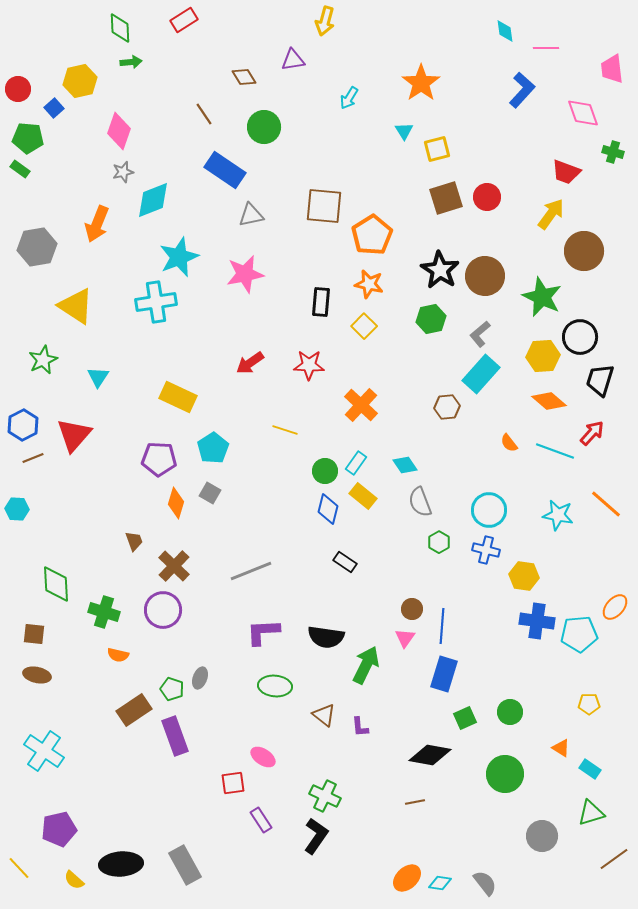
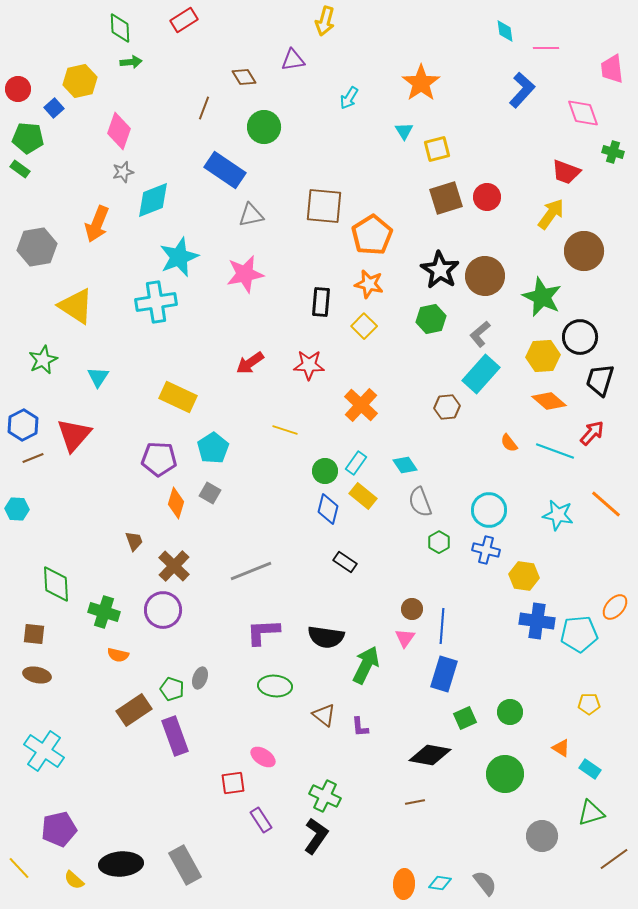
brown line at (204, 114): moved 6 px up; rotated 55 degrees clockwise
orange ellipse at (407, 878): moved 3 px left, 6 px down; rotated 44 degrees counterclockwise
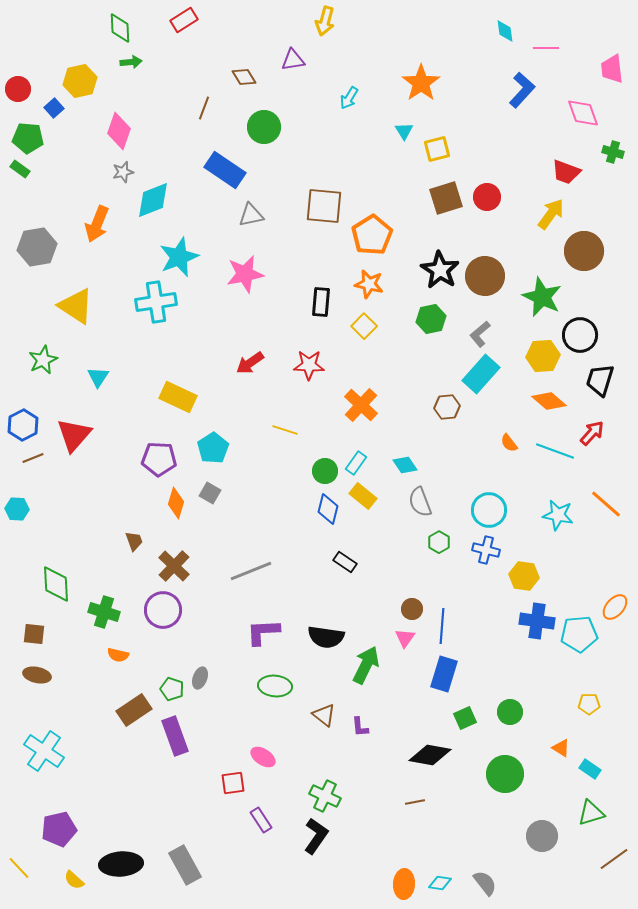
black circle at (580, 337): moved 2 px up
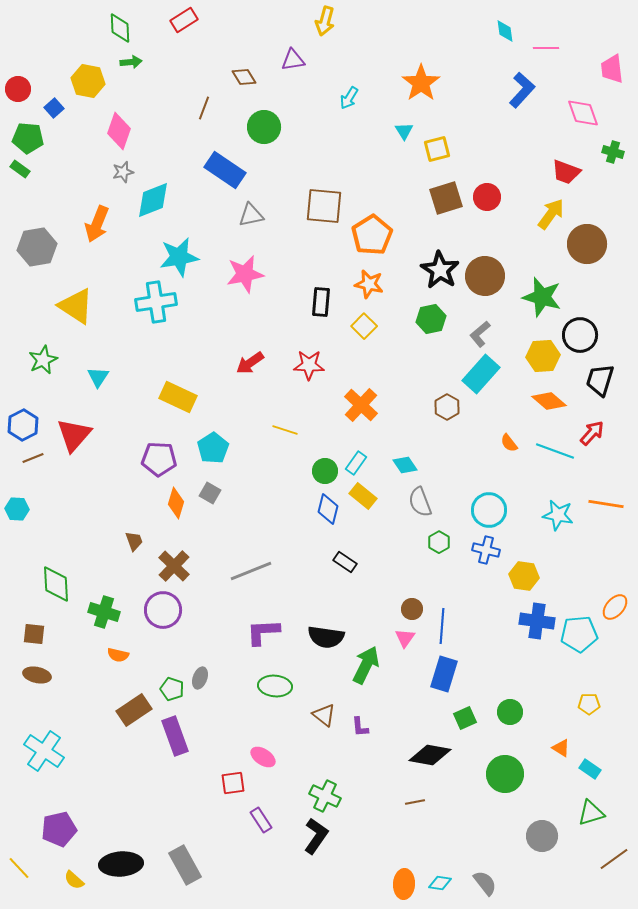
yellow hexagon at (80, 81): moved 8 px right; rotated 24 degrees clockwise
brown circle at (584, 251): moved 3 px right, 7 px up
cyan star at (179, 257): rotated 12 degrees clockwise
green star at (542, 297): rotated 9 degrees counterclockwise
brown hexagon at (447, 407): rotated 25 degrees counterclockwise
orange line at (606, 504): rotated 32 degrees counterclockwise
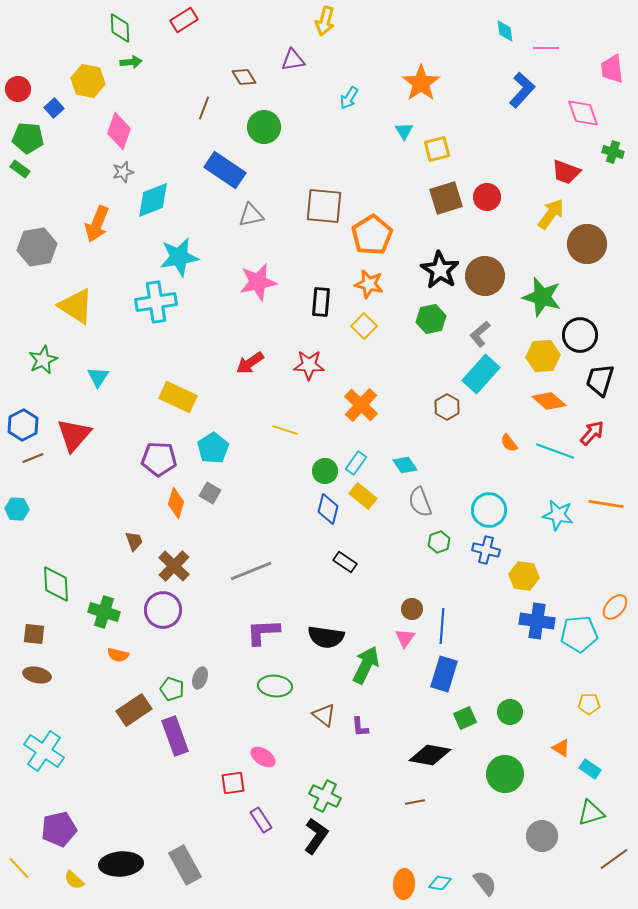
pink star at (245, 274): moved 13 px right, 8 px down
green hexagon at (439, 542): rotated 10 degrees clockwise
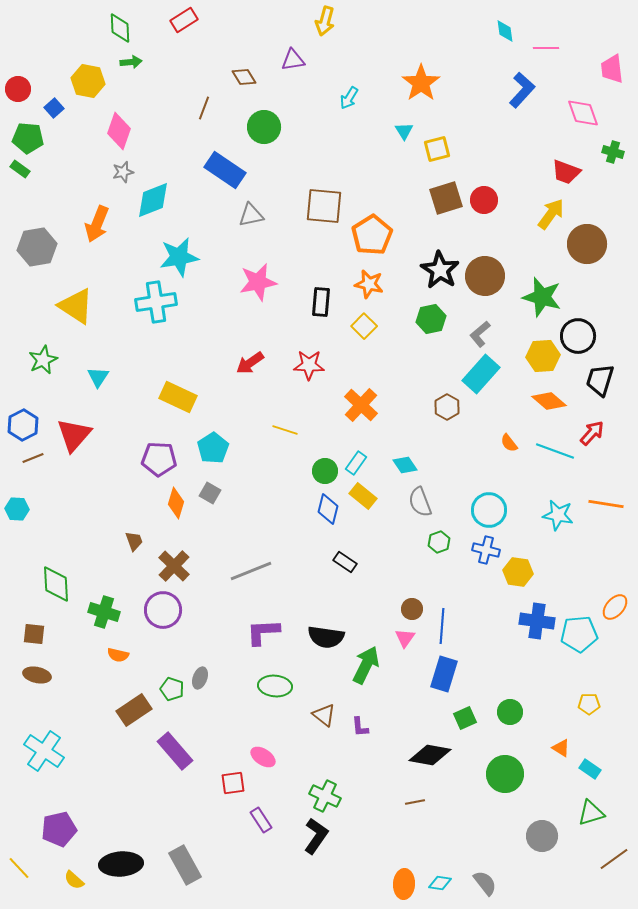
red circle at (487, 197): moved 3 px left, 3 px down
black circle at (580, 335): moved 2 px left, 1 px down
yellow hexagon at (524, 576): moved 6 px left, 4 px up
purple rectangle at (175, 736): moved 15 px down; rotated 21 degrees counterclockwise
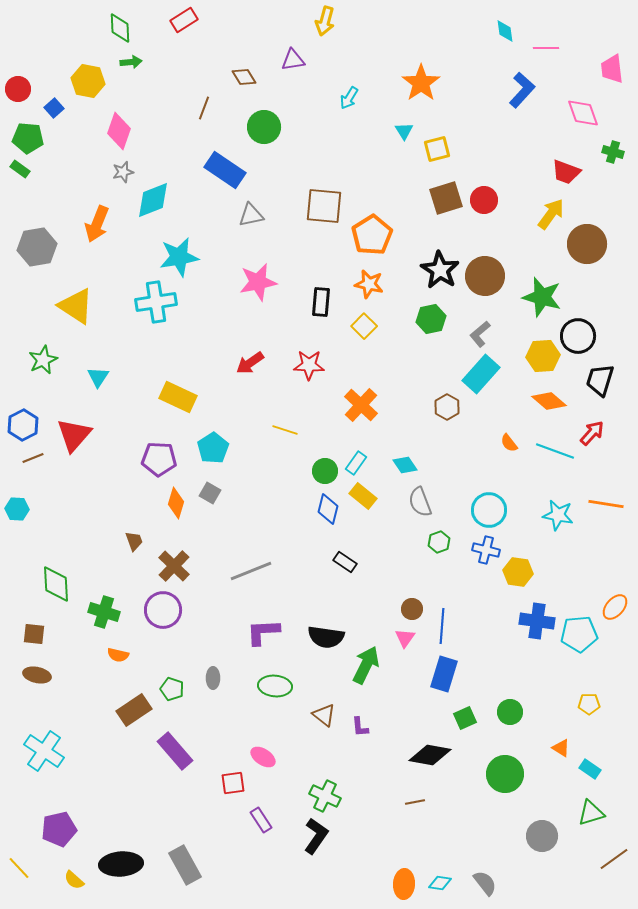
gray ellipse at (200, 678): moved 13 px right; rotated 20 degrees counterclockwise
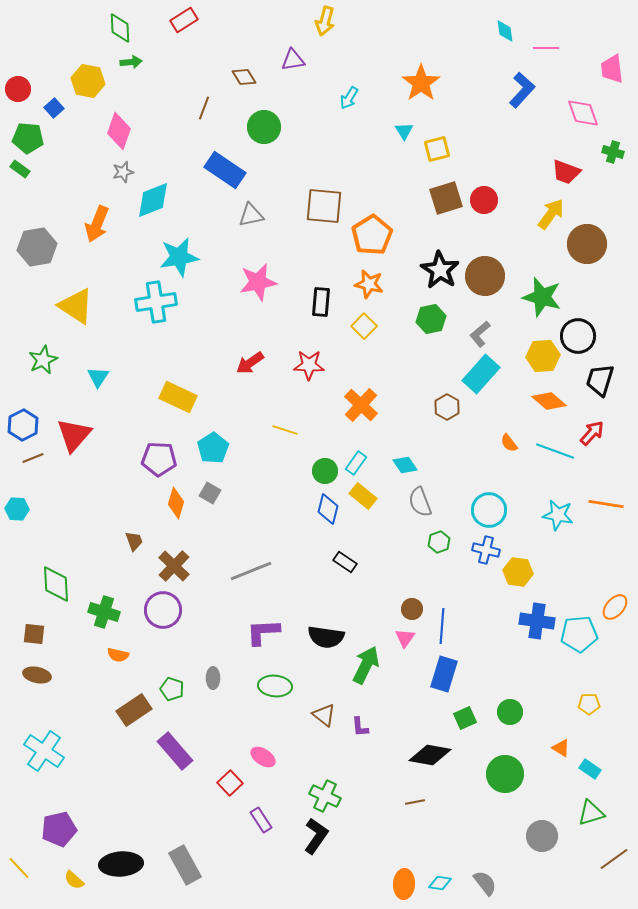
red square at (233, 783): moved 3 px left; rotated 35 degrees counterclockwise
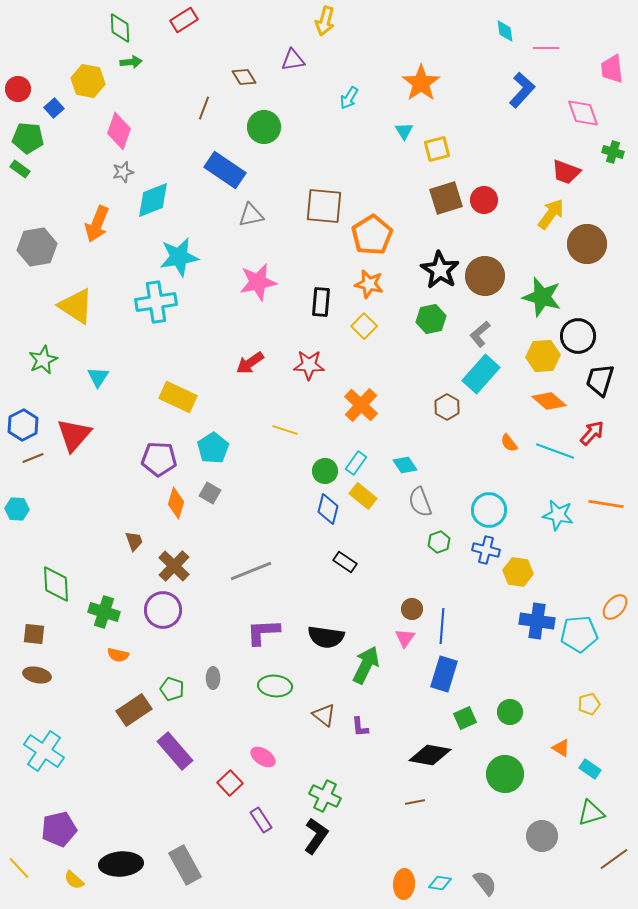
yellow pentagon at (589, 704): rotated 15 degrees counterclockwise
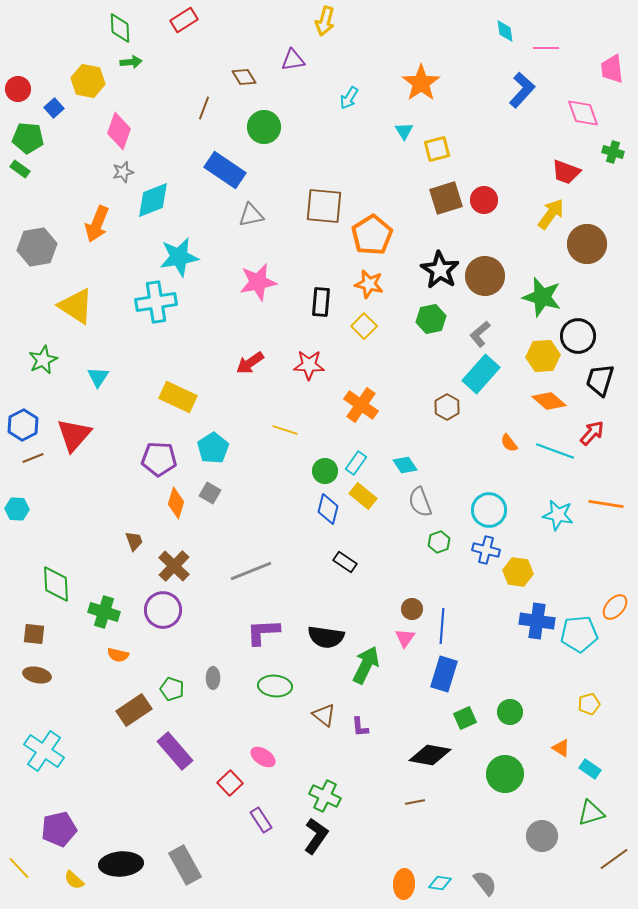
orange cross at (361, 405): rotated 8 degrees counterclockwise
